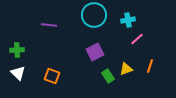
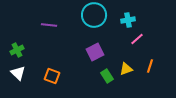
green cross: rotated 24 degrees counterclockwise
green rectangle: moved 1 px left
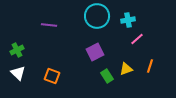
cyan circle: moved 3 px right, 1 px down
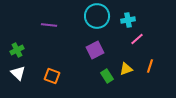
purple square: moved 2 px up
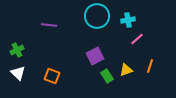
purple square: moved 6 px down
yellow triangle: moved 1 px down
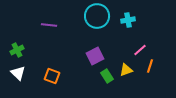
pink line: moved 3 px right, 11 px down
